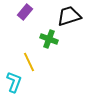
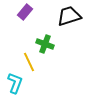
green cross: moved 4 px left, 5 px down
cyan L-shape: moved 1 px right, 1 px down
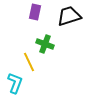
purple rectangle: moved 10 px right; rotated 28 degrees counterclockwise
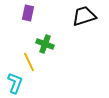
purple rectangle: moved 7 px left, 1 px down
black trapezoid: moved 15 px right
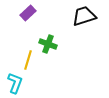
purple rectangle: rotated 35 degrees clockwise
green cross: moved 3 px right
yellow line: moved 1 px left, 2 px up; rotated 42 degrees clockwise
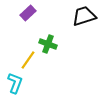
yellow line: rotated 18 degrees clockwise
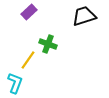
purple rectangle: moved 1 px right, 1 px up
